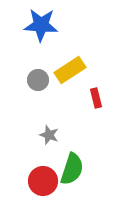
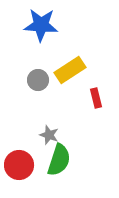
green semicircle: moved 13 px left, 9 px up
red circle: moved 24 px left, 16 px up
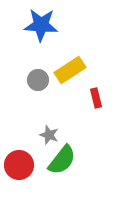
green semicircle: moved 3 px right; rotated 20 degrees clockwise
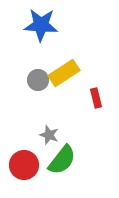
yellow rectangle: moved 6 px left, 3 px down
red circle: moved 5 px right
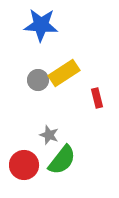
red rectangle: moved 1 px right
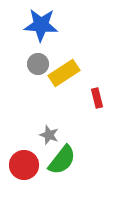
gray circle: moved 16 px up
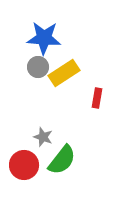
blue star: moved 3 px right, 13 px down
gray circle: moved 3 px down
red rectangle: rotated 24 degrees clockwise
gray star: moved 6 px left, 2 px down
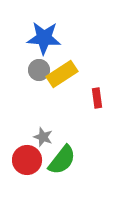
gray circle: moved 1 px right, 3 px down
yellow rectangle: moved 2 px left, 1 px down
red rectangle: rotated 18 degrees counterclockwise
red circle: moved 3 px right, 5 px up
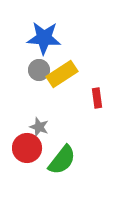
gray star: moved 4 px left, 10 px up
red circle: moved 12 px up
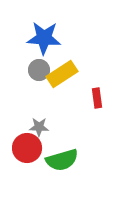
gray star: rotated 18 degrees counterclockwise
green semicircle: rotated 36 degrees clockwise
